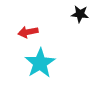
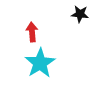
red arrow: moved 4 px right; rotated 96 degrees clockwise
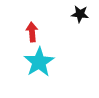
cyan star: moved 1 px left, 1 px up
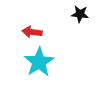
red arrow: rotated 78 degrees counterclockwise
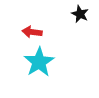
black star: rotated 18 degrees clockwise
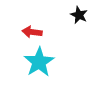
black star: moved 1 px left, 1 px down
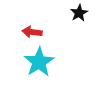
black star: moved 2 px up; rotated 18 degrees clockwise
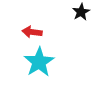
black star: moved 2 px right, 1 px up
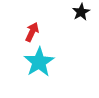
red arrow: rotated 108 degrees clockwise
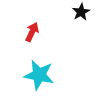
cyan star: moved 13 px down; rotated 28 degrees counterclockwise
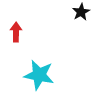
red arrow: moved 16 px left; rotated 24 degrees counterclockwise
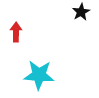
cyan star: rotated 8 degrees counterclockwise
